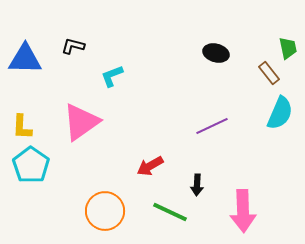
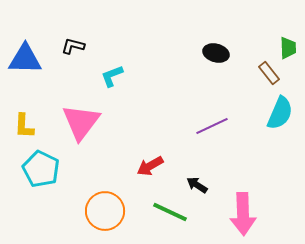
green trapezoid: rotated 10 degrees clockwise
pink triangle: rotated 18 degrees counterclockwise
yellow L-shape: moved 2 px right, 1 px up
cyan pentagon: moved 10 px right, 4 px down; rotated 9 degrees counterclockwise
black arrow: rotated 120 degrees clockwise
pink arrow: moved 3 px down
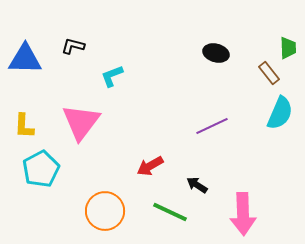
cyan pentagon: rotated 18 degrees clockwise
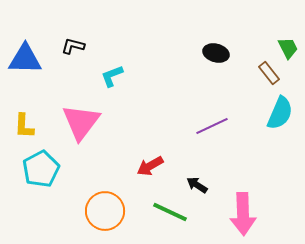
green trapezoid: rotated 25 degrees counterclockwise
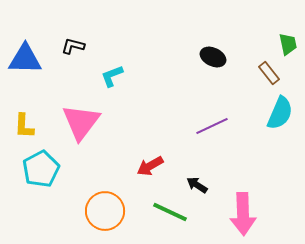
green trapezoid: moved 4 px up; rotated 15 degrees clockwise
black ellipse: moved 3 px left, 4 px down; rotated 10 degrees clockwise
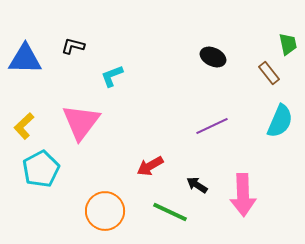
cyan semicircle: moved 8 px down
yellow L-shape: rotated 44 degrees clockwise
pink arrow: moved 19 px up
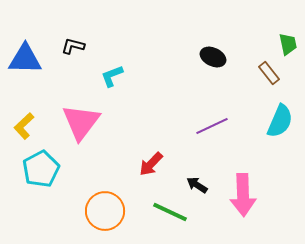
red arrow: moved 1 px right, 2 px up; rotated 16 degrees counterclockwise
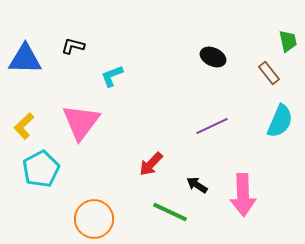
green trapezoid: moved 3 px up
orange circle: moved 11 px left, 8 px down
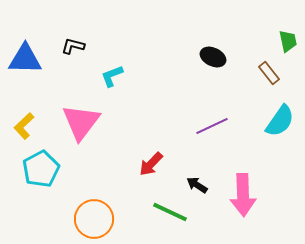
cyan semicircle: rotated 12 degrees clockwise
